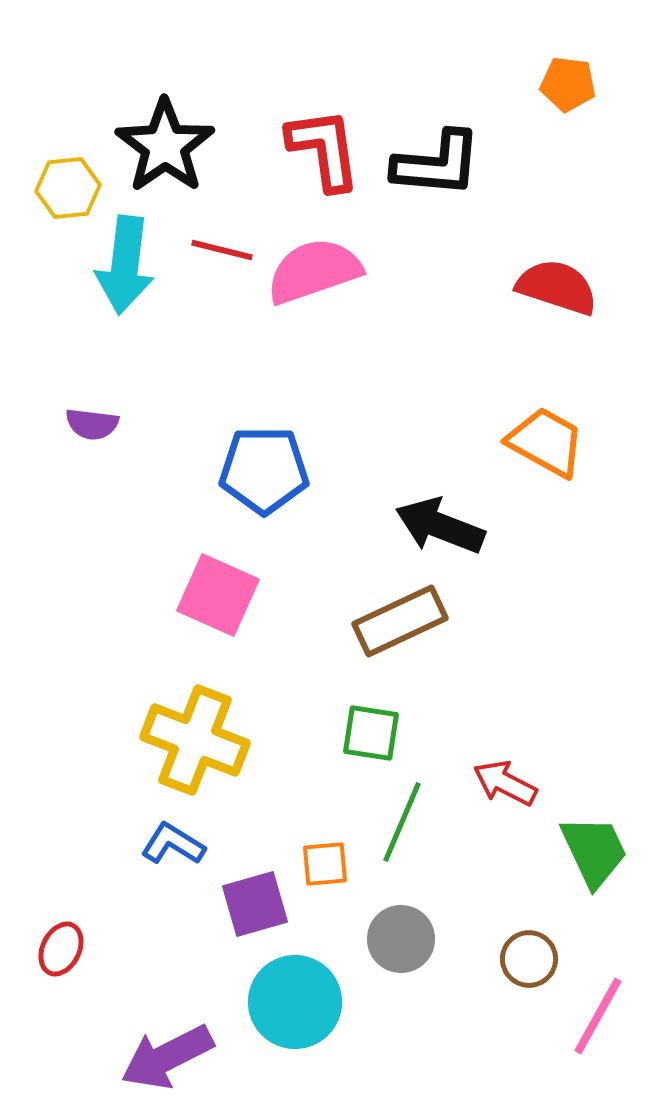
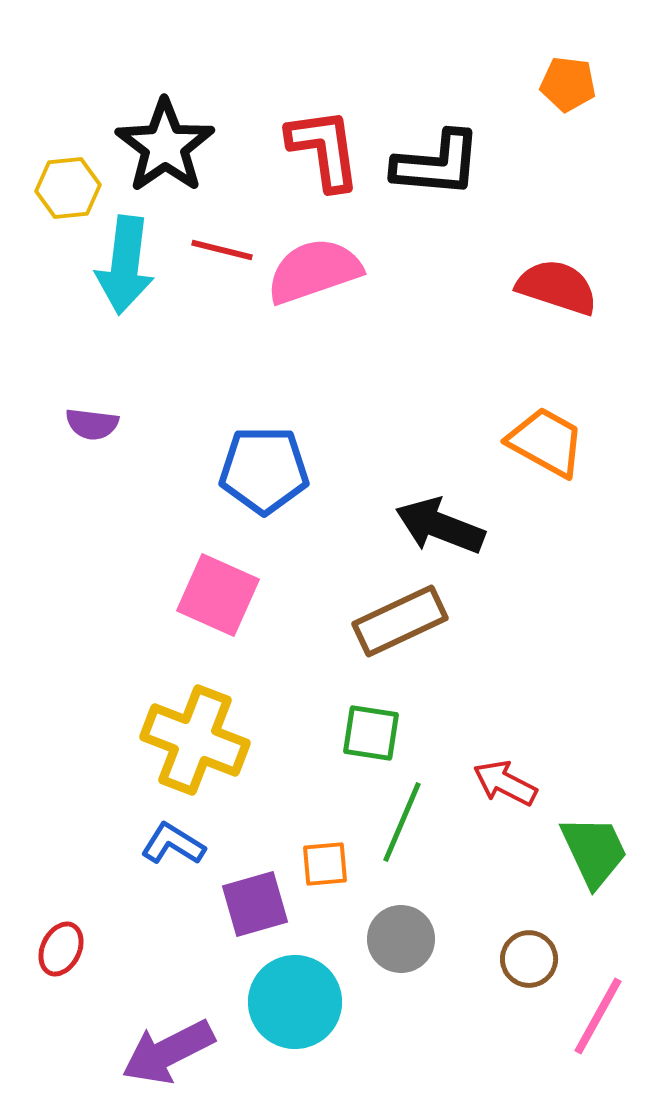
purple arrow: moved 1 px right, 5 px up
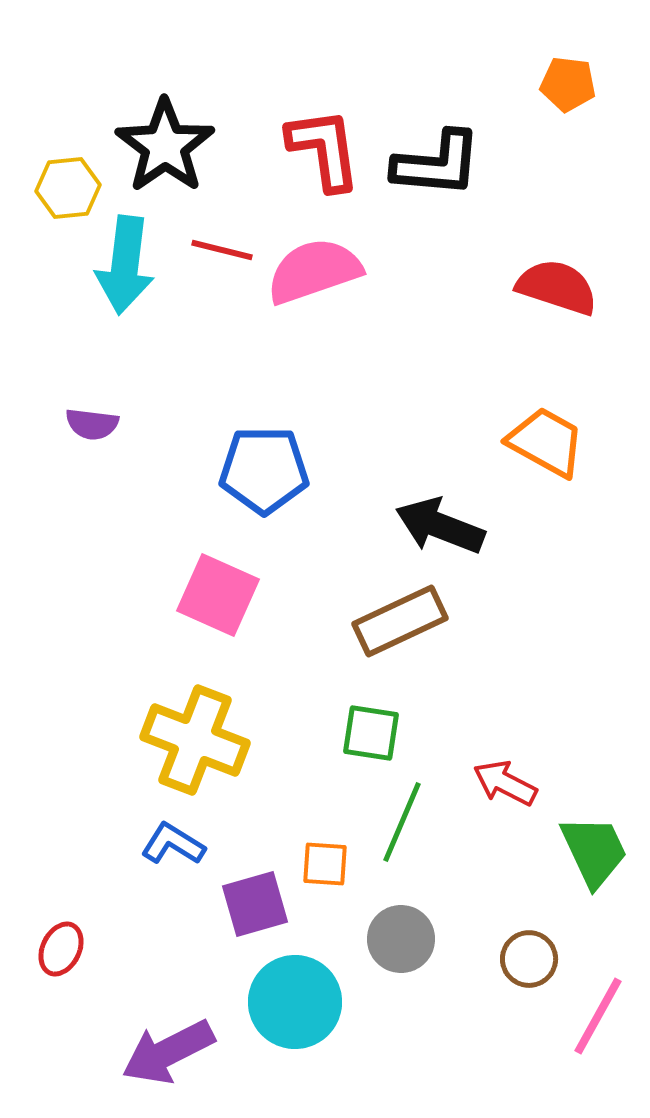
orange square: rotated 9 degrees clockwise
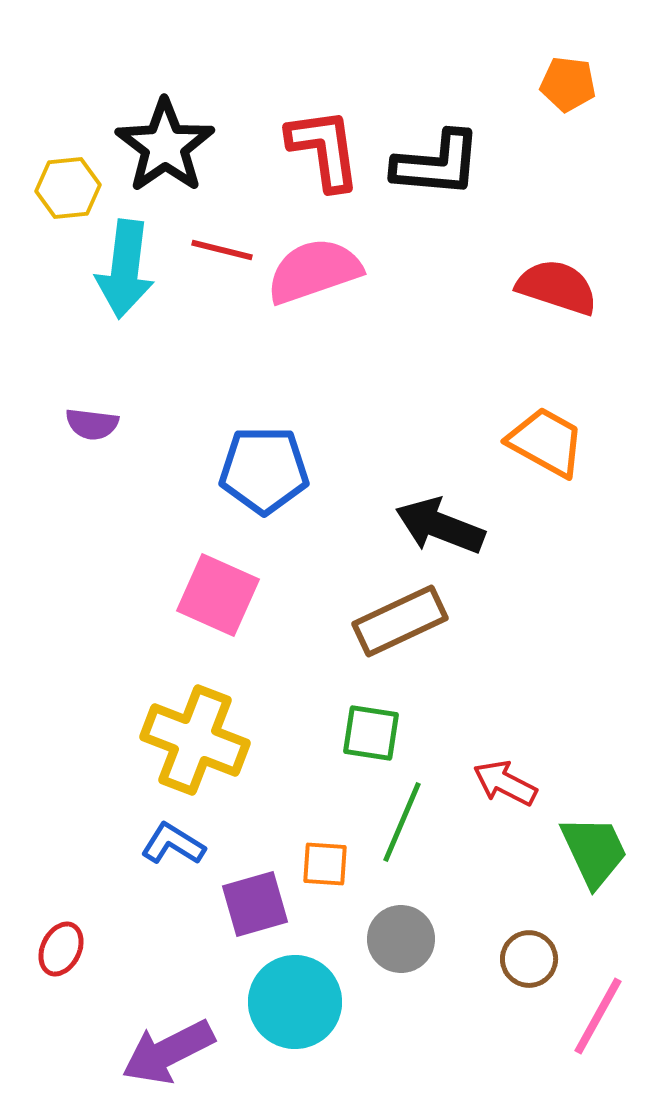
cyan arrow: moved 4 px down
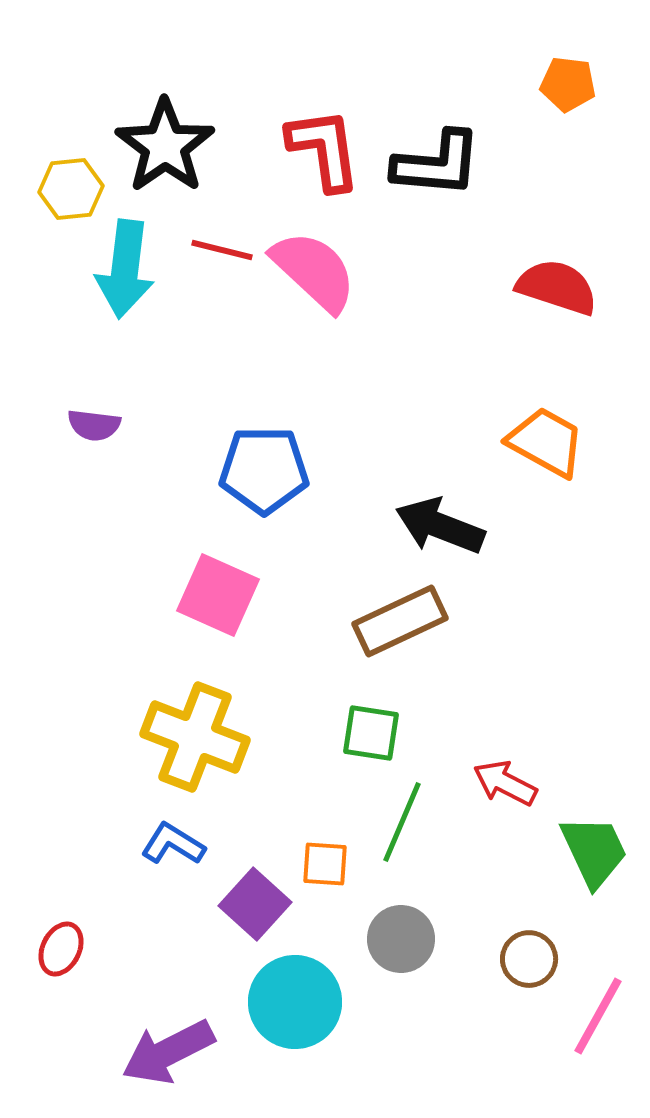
yellow hexagon: moved 3 px right, 1 px down
pink semicircle: rotated 62 degrees clockwise
purple semicircle: moved 2 px right, 1 px down
yellow cross: moved 3 px up
purple square: rotated 32 degrees counterclockwise
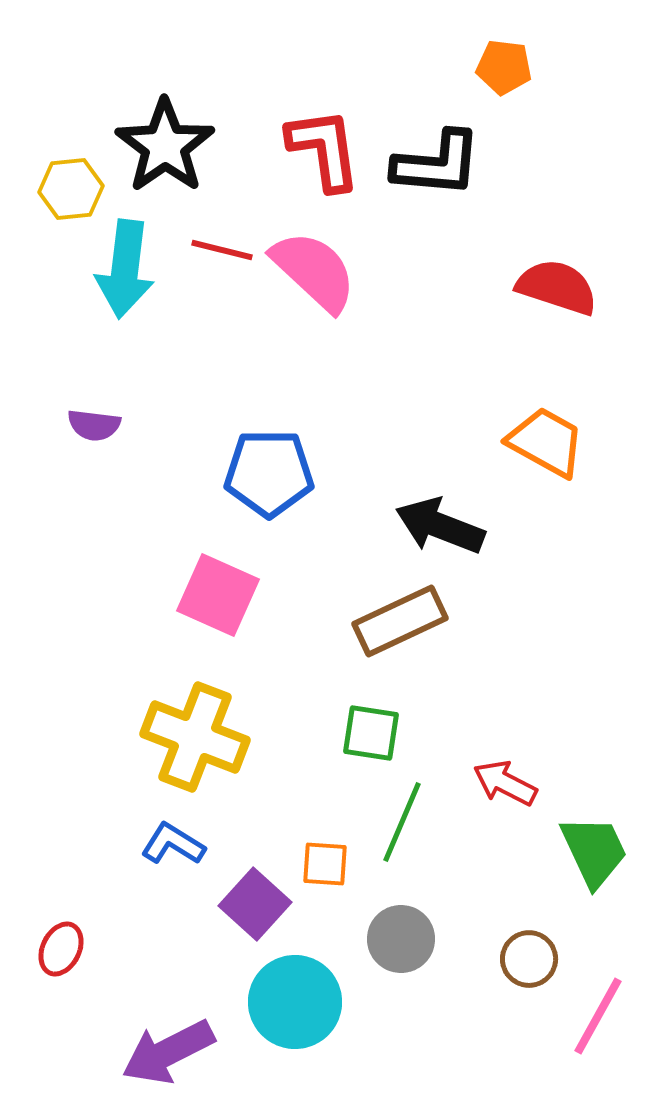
orange pentagon: moved 64 px left, 17 px up
blue pentagon: moved 5 px right, 3 px down
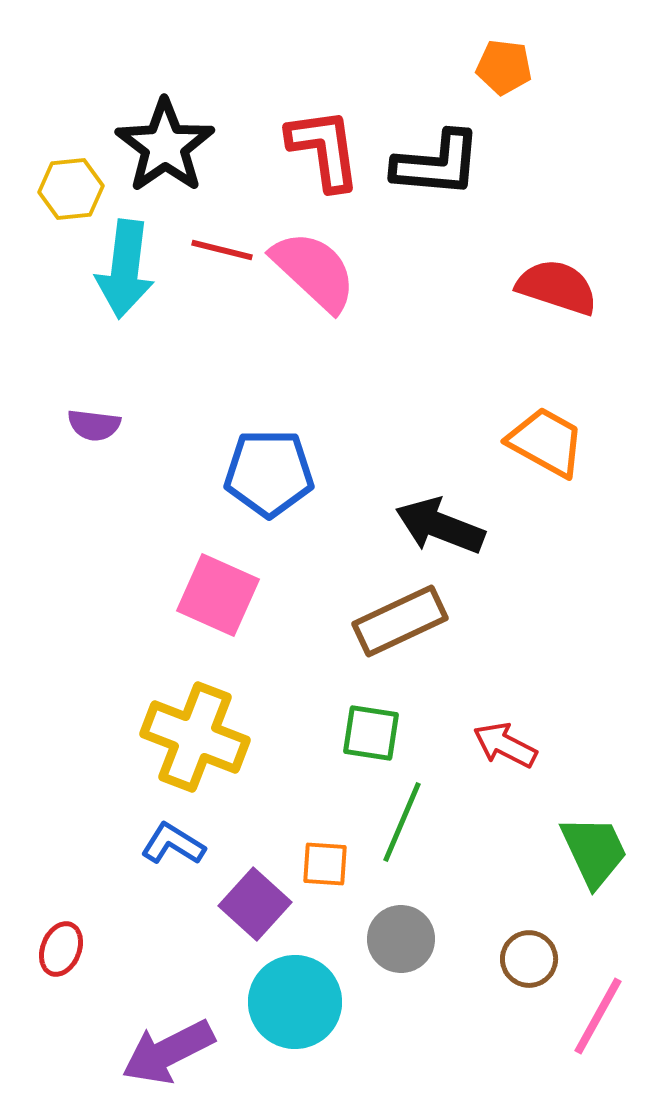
red arrow: moved 38 px up
red ellipse: rotated 4 degrees counterclockwise
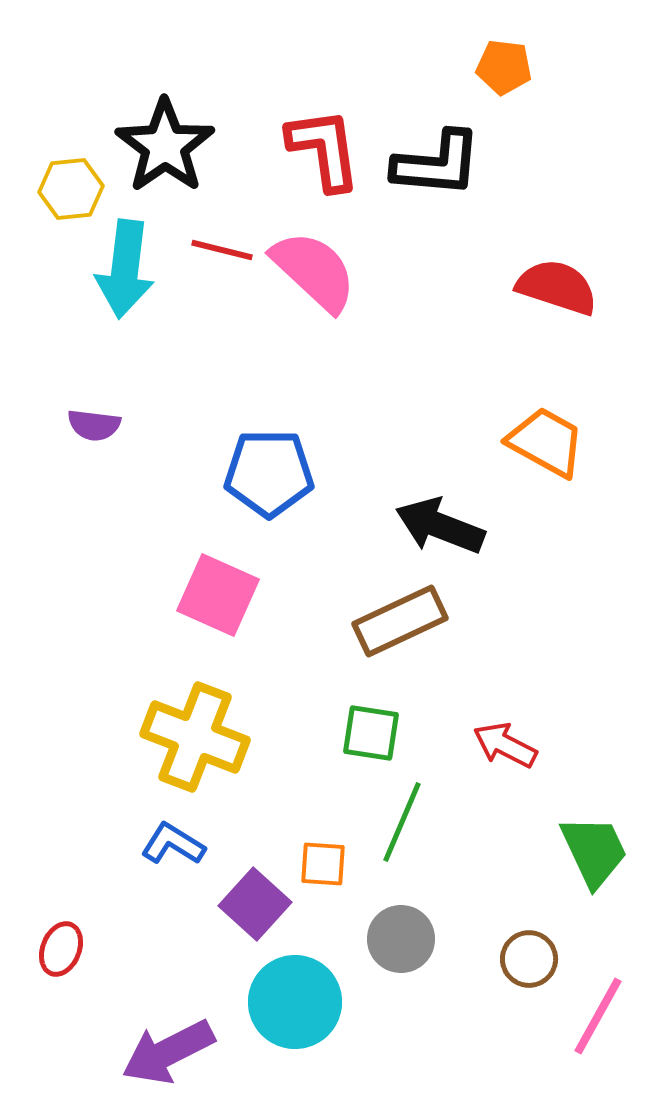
orange square: moved 2 px left
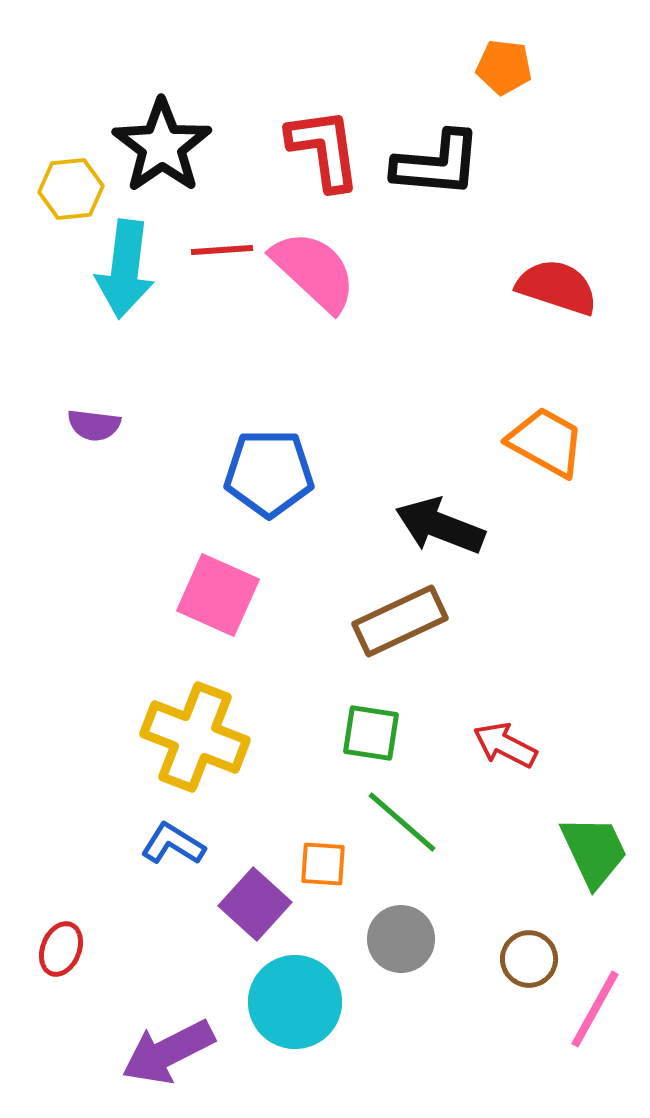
black star: moved 3 px left
red line: rotated 18 degrees counterclockwise
green line: rotated 72 degrees counterclockwise
pink line: moved 3 px left, 7 px up
